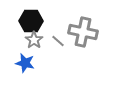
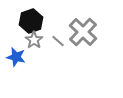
black hexagon: rotated 20 degrees counterclockwise
gray cross: rotated 32 degrees clockwise
blue star: moved 9 px left, 6 px up
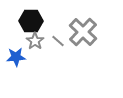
black hexagon: rotated 20 degrees clockwise
gray star: moved 1 px right, 1 px down
blue star: rotated 18 degrees counterclockwise
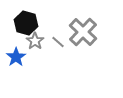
black hexagon: moved 5 px left, 2 px down; rotated 15 degrees clockwise
gray line: moved 1 px down
blue star: rotated 30 degrees counterclockwise
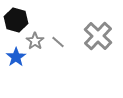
black hexagon: moved 10 px left, 3 px up
gray cross: moved 15 px right, 4 px down
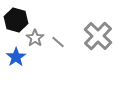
gray star: moved 3 px up
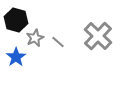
gray star: rotated 12 degrees clockwise
